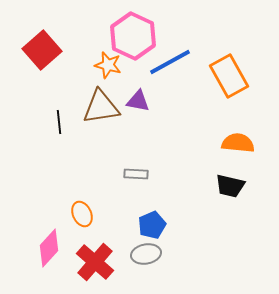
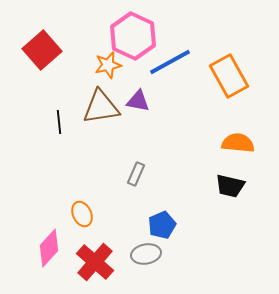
orange star: rotated 28 degrees counterclockwise
gray rectangle: rotated 70 degrees counterclockwise
blue pentagon: moved 10 px right
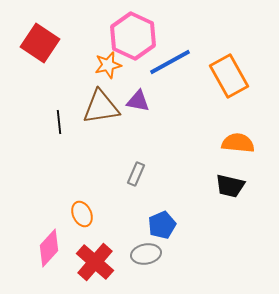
red square: moved 2 px left, 7 px up; rotated 15 degrees counterclockwise
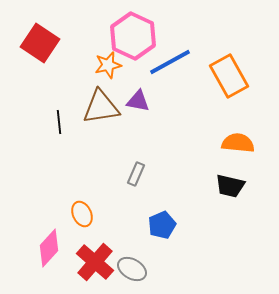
gray ellipse: moved 14 px left, 15 px down; rotated 40 degrees clockwise
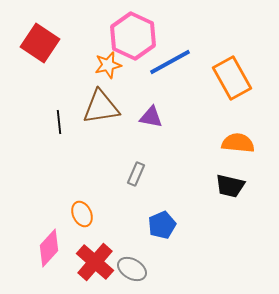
orange rectangle: moved 3 px right, 2 px down
purple triangle: moved 13 px right, 16 px down
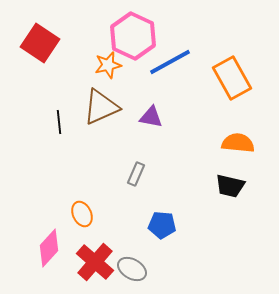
brown triangle: rotated 15 degrees counterclockwise
blue pentagon: rotated 28 degrees clockwise
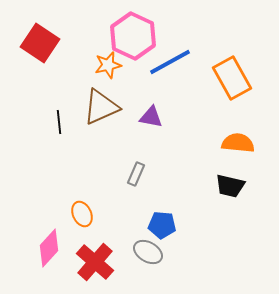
gray ellipse: moved 16 px right, 17 px up
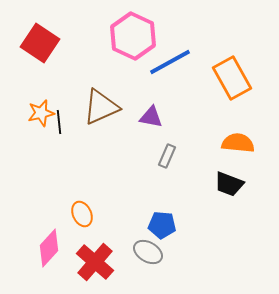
orange star: moved 67 px left, 48 px down
gray rectangle: moved 31 px right, 18 px up
black trapezoid: moved 1 px left, 2 px up; rotated 8 degrees clockwise
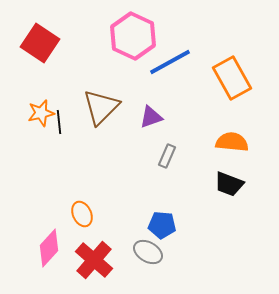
brown triangle: rotated 21 degrees counterclockwise
purple triangle: rotated 30 degrees counterclockwise
orange semicircle: moved 6 px left, 1 px up
red cross: moved 1 px left, 2 px up
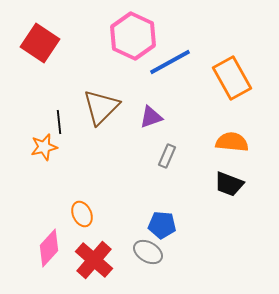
orange star: moved 3 px right, 34 px down
